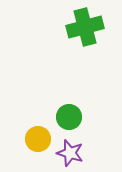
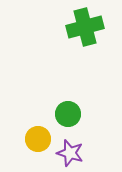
green circle: moved 1 px left, 3 px up
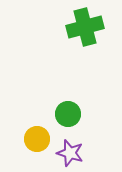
yellow circle: moved 1 px left
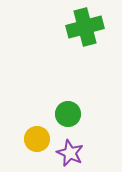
purple star: rotated 8 degrees clockwise
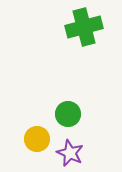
green cross: moved 1 px left
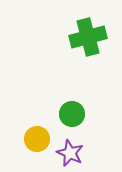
green cross: moved 4 px right, 10 px down
green circle: moved 4 px right
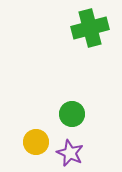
green cross: moved 2 px right, 9 px up
yellow circle: moved 1 px left, 3 px down
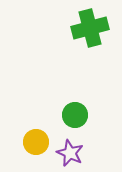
green circle: moved 3 px right, 1 px down
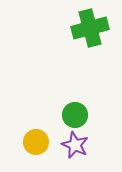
purple star: moved 5 px right, 8 px up
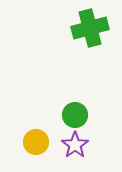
purple star: rotated 12 degrees clockwise
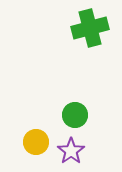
purple star: moved 4 px left, 6 px down
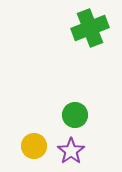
green cross: rotated 6 degrees counterclockwise
yellow circle: moved 2 px left, 4 px down
